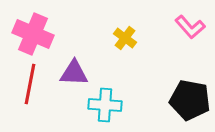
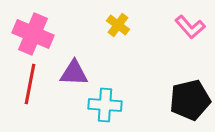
yellow cross: moved 7 px left, 13 px up
black pentagon: rotated 24 degrees counterclockwise
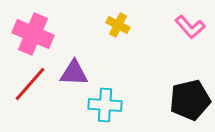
yellow cross: rotated 10 degrees counterclockwise
red line: rotated 30 degrees clockwise
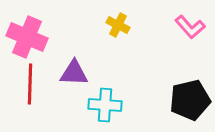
pink cross: moved 6 px left, 3 px down
red line: rotated 39 degrees counterclockwise
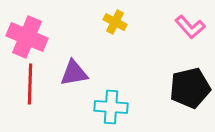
yellow cross: moved 3 px left, 3 px up
purple triangle: rotated 12 degrees counterclockwise
black pentagon: moved 12 px up
cyan cross: moved 6 px right, 2 px down
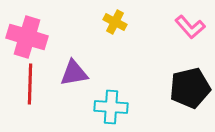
pink cross: rotated 6 degrees counterclockwise
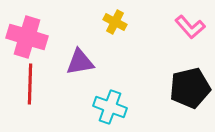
purple triangle: moved 6 px right, 11 px up
cyan cross: moved 1 px left; rotated 16 degrees clockwise
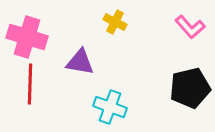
purple triangle: rotated 20 degrees clockwise
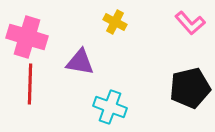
pink L-shape: moved 4 px up
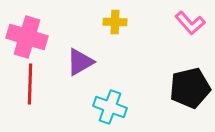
yellow cross: rotated 25 degrees counterclockwise
purple triangle: rotated 40 degrees counterclockwise
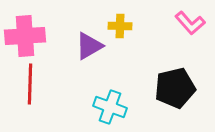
yellow cross: moved 5 px right, 4 px down
pink cross: moved 2 px left, 1 px up; rotated 21 degrees counterclockwise
purple triangle: moved 9 px right, 16 px up
black pentagon: moved 15 px left
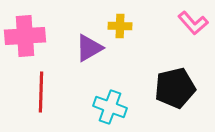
pink L-shape: moved 3 px right
purple triangle: moved 2 px down
red line: moved 11 px right, 8 px down
